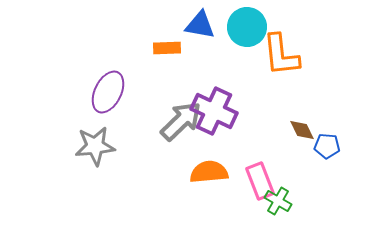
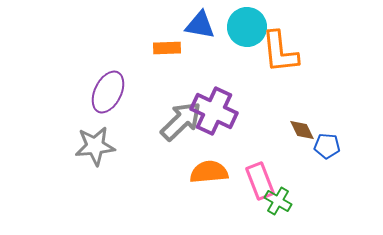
orange L-shape: moved 1 px left, 3 px up
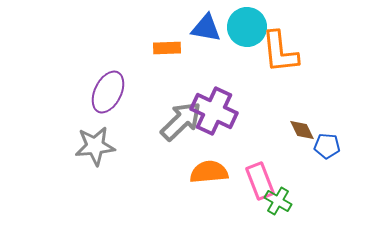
blue triangle: moved 6 px right, 3 px down
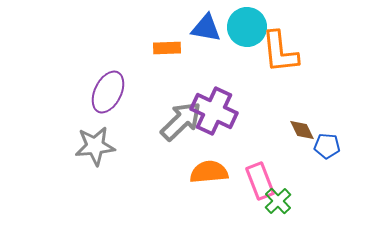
green cross: rotated 16 degrees clockwise
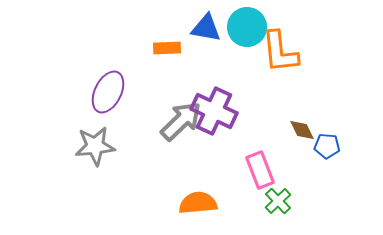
orange semicircle: moved 11 px left, 31 px down
pink rectangle: moved 11 px up
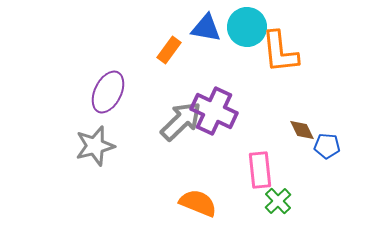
orange rectangle: moved 2 px right, 2 px down; rotated 52 degrees counterclockwise
gray star: rotated 9 degrees counterclockwise
pink rectangle: rotated 15 degrees clockwise
orange semicircle: rotated 27 degrees clockwise
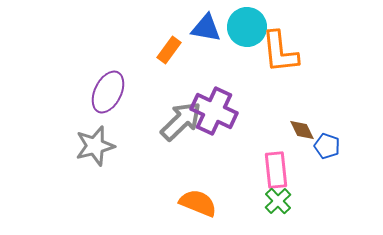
blue pentagon: rotated 15 degrees clockwise
pink rectangle: moved 16 px right
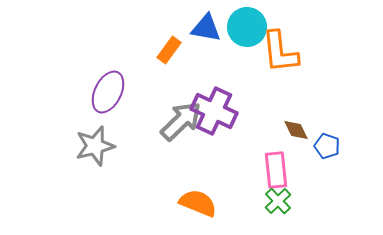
brown diamond: moved 6 px left
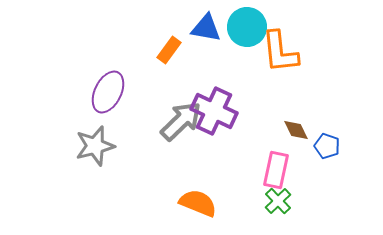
pink rectangle: rotated 18 degrees clockwise
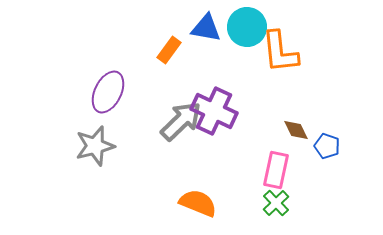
green cross: moved 2 px left, 2 px down
